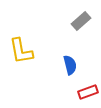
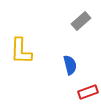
yellow L-shape: rotated 12 degrees clockwise
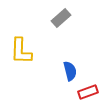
gray rectangle: moved 20 px left, 3 px up
blue semicircle: moved 6 px down
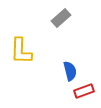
red rectangle: moved 4 px left, 1 px up
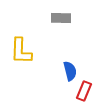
gray rectangle: rotated 42 degrees clockwise
red rectangle: rotated 48 degrees counterclockwise
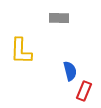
gray rectangle: moved 2 px left
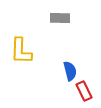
gray rectangle: moved 1 px right
red rectangle: rotated 48 degrees counterclockwise
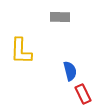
gray rectangle: moved 1 px up
red rectangle: moved 1 px left, 3 px down
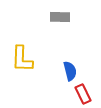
yellow L-shape: moved 1 px right, 8 px down
